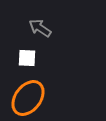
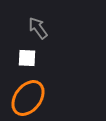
gray arrow: moved 2 px left; rotated 20 degrees clockwise
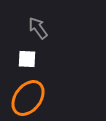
white square: moved 1 px down
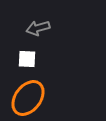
gray arrow: rotated 70 degrees counterclockwise
